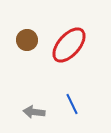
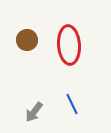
red ellipse: rotated 45 degrees counterclockwise
gray arrow: rotated 60 degrees counterclockwise
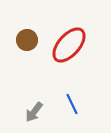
red ellipse: rotated 45 degrees clockwise
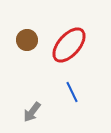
blue line: moved 12 px up
gray arrow: moved 2 px left
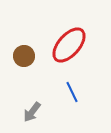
brown circle: moved 3 px left, 16 px down
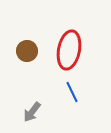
red ellipse: moved 5 px down; rotated 30 degrees counterclockwise
brown circle: moved 3 px right, 5 px up
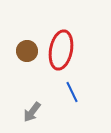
red ellipse: moved 8 px left
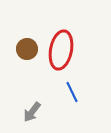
brown circle: moved 2 px up
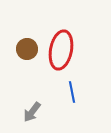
blue line: rotated 15 degrees clockwise
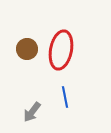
blue line: moved 7 px left, 5 px down
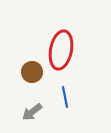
brown circle: moved 5 px right, 23 px down
gray arrow: rotated 15 degrees clockwise
